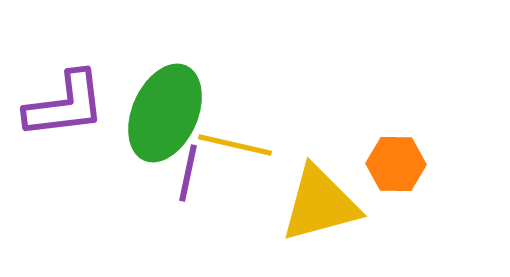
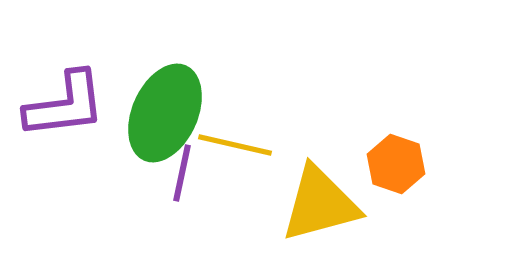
orange hexagon: rotated 18 degrees clockwise
purple line: moved 6 px left
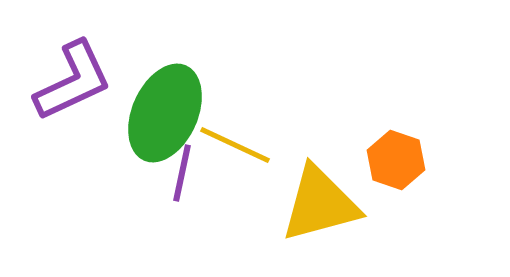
purple L-shape: moved 8 px right, 24 px up; rotated 18 degrees counterclockwise
yellow line: rotated 12 degrees clockwise
orange hexagon: moved 4 px up
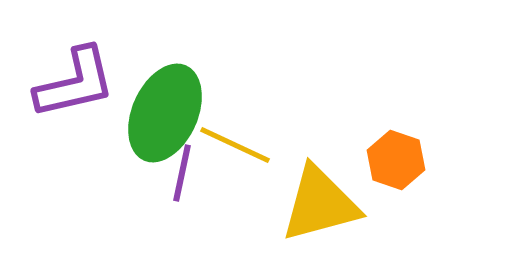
purple L-shape: moved 2 px right, 2 px down; rotated 12 degrees clockwise
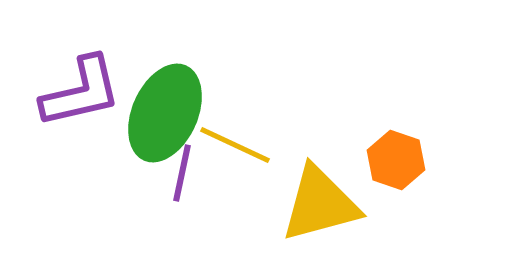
purple L-shape: moved 6 px right, 9 px down
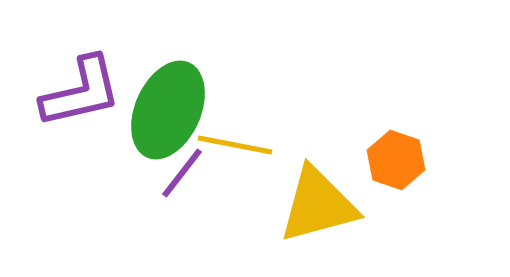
green ellipse: moved 3 px right, 3 px up
yellow line: rotated 14 degrees counterclockwise
purple line: rotated 26 degrees clockwise
yellow triangle: moved 2 px left, 1 px down
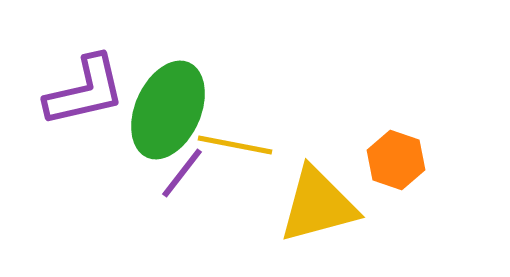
purple L-shape: moved 4 px right, 1 px up
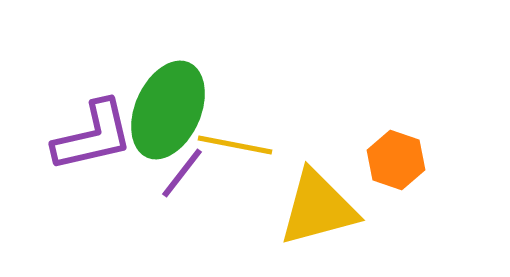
purple L-shape: moved 8 px right, 45 px down
yellow triangle: moved 3 px down
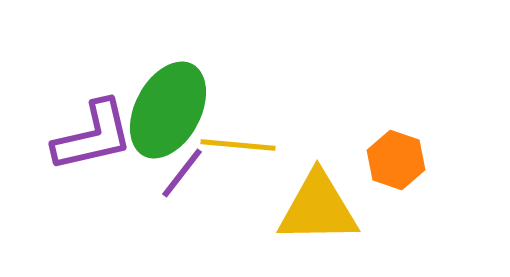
green ellipse: rotated 4 degrees clockwise
yellow line: moved 3 px right; rotated 6 degrees counterclockwise
yellow triangle: rotated 14 degrees clockwise
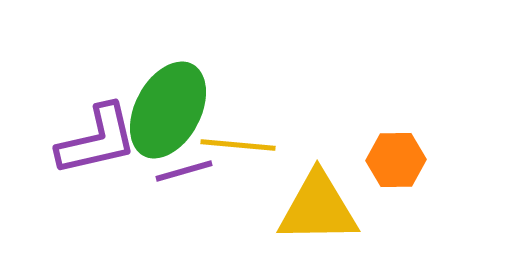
purple L-shape: moved 4 px right, 4 px down
orange hexagon: rotated 20 degrees counterclockwise
purple line: moved 2 px right, 2 px up; rotated 36 degrees clockwise
